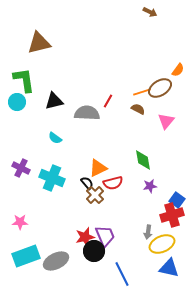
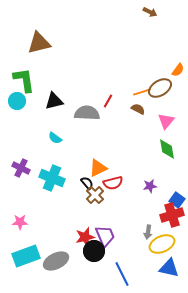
cyan circle: moved 1 px up
green diamond: moved 24 px right, 11 px up
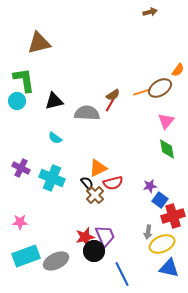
brown arrow: rotated 40 degrees counterclockwise
red line: moved 2 px right, 4 px down
brown semicircle: moved 25 px left, 14 px up; rotated 120 degrees clockwise
blue square: moved 17 px left
red cross: moved 1 px right, 1 px down
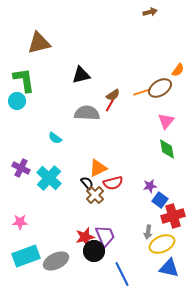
black triangle: moved 27 px right, 26 px up
cyan cross: moved 3 px left; rotated 20 degrees clockwise
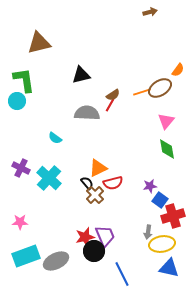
yellow ellipse: rotated 15 degrees clockwise
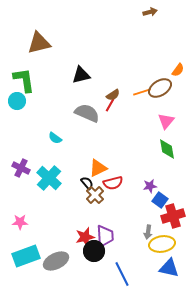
gray semicircle: rotated 20 degrees clockwise
purple trapezoid: rotated 20 degrees clockwise
